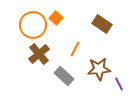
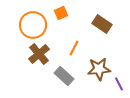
orange square: moved 5 px right, 5 px up; rotated 24 degrees clockwise
orange line: moved 1 px left, 1 px up
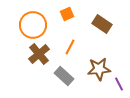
orange square: moved 6 px right, 1 px down
orange line: moved 4 px left, 1 px up
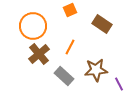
orange square: moved 3 px right, 4 px up
orange circle: moved 1 px down
brown star: moved 3 px left, 1 px down
